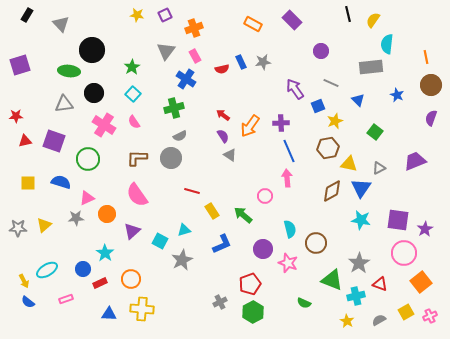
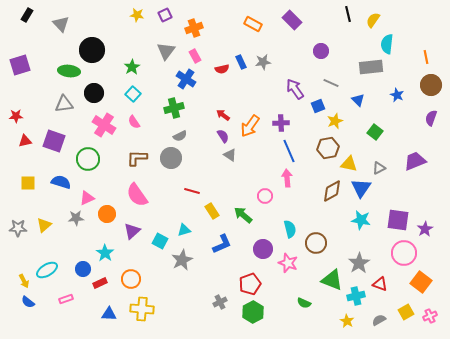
orange square at (421, 282): rotated 15 degrees counterclockwise
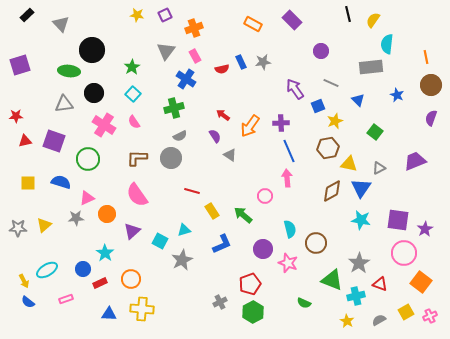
black rectangle at (27, 15): rotated 16 degrees clockwise
purple semicircle at (223, 136): moved 8 px left
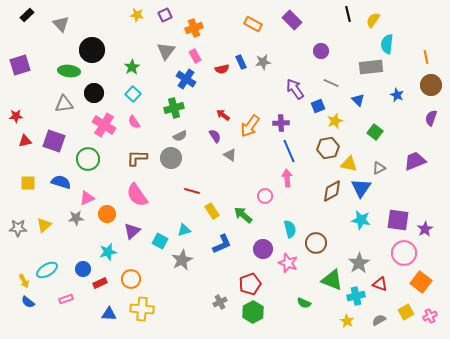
cyan star at (105, 253): moved 3 px right, 1 px up; rotated 24 degrees clockwise
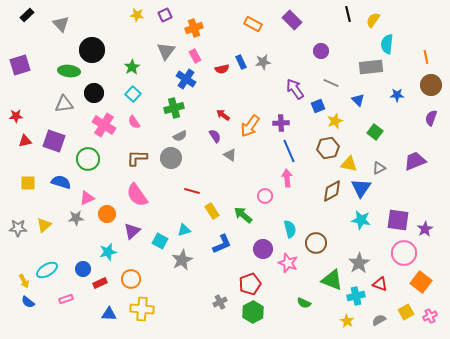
blue star at (397, 95): rotated 24 degrees counterclockwise
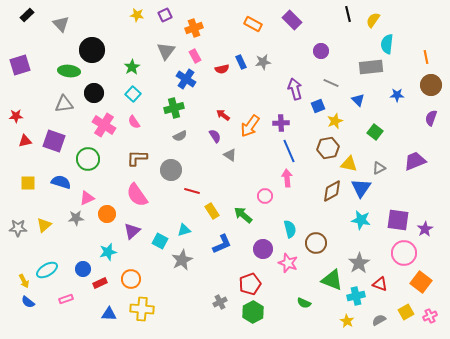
purple arrow at (295, 89): rotated 20 degrees clockwise
gray circle at (171, 158): moved 12 px down
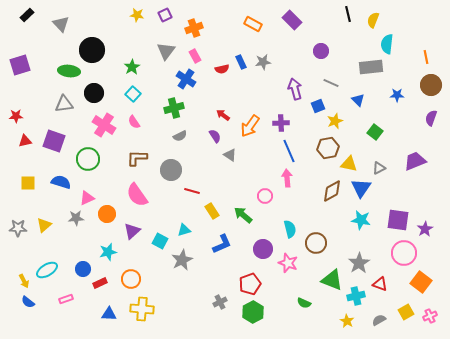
yellow semicircle at (373, 20): rotated 14 degrees counterclockwise
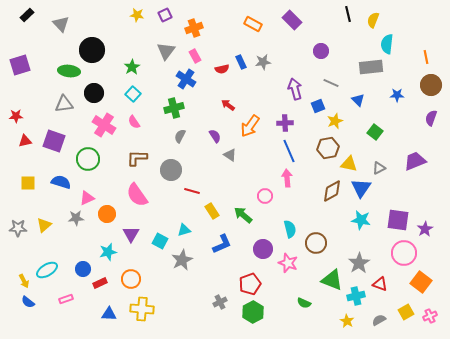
red arrow at (223, 115): moved 5 px right, 10 px up
purple cross at (281, 123): moved 4 px right
gray semicircle at (180, 136): rotated 144 degrees clockwise
purple triangle at (132, 231): moved 1 px left, 3 px down; rotated 18 degrees counterclockwise
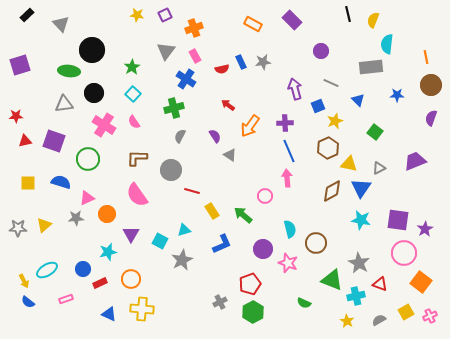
brown hexagon at (328, 148): rotated 15 degrees counterclockwise
gray star at (359, 263): rotated 10 degrees counterclockwise
blue triangle at (109, 314): rotated 21 degrees clockwise
